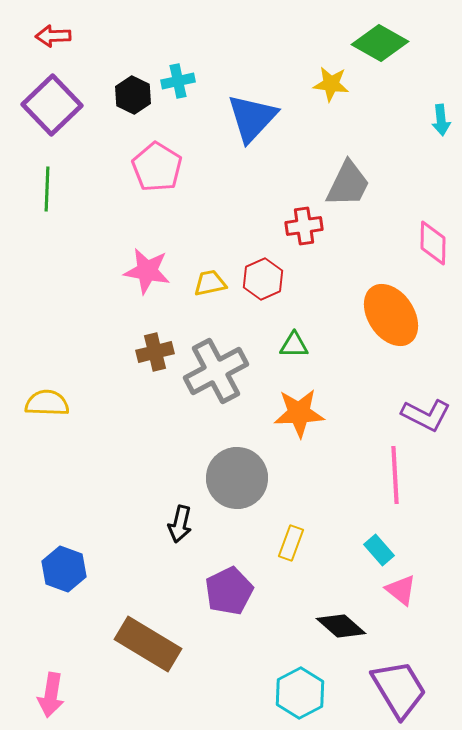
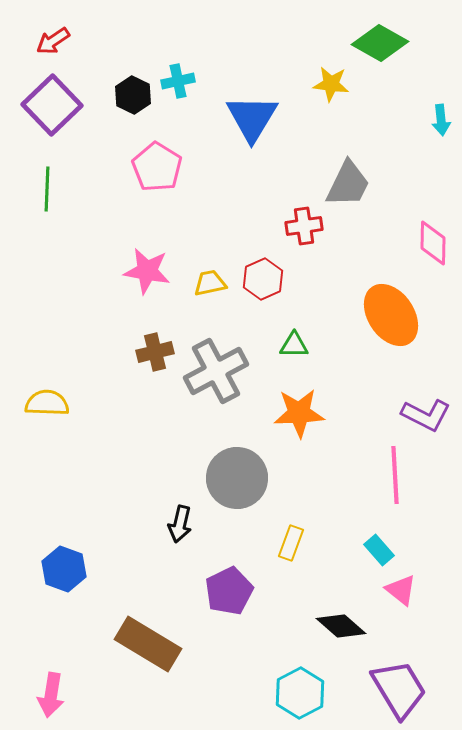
red arrow: moved 5 px down; rotated 32 degrees counterclockwise
blue triangle: rotated 12 degrees counterclockwise
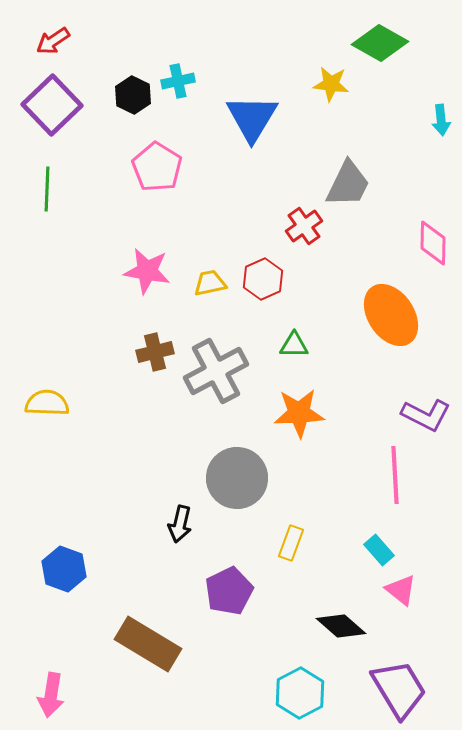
red cross: rotated 27 degrees counterclockwise
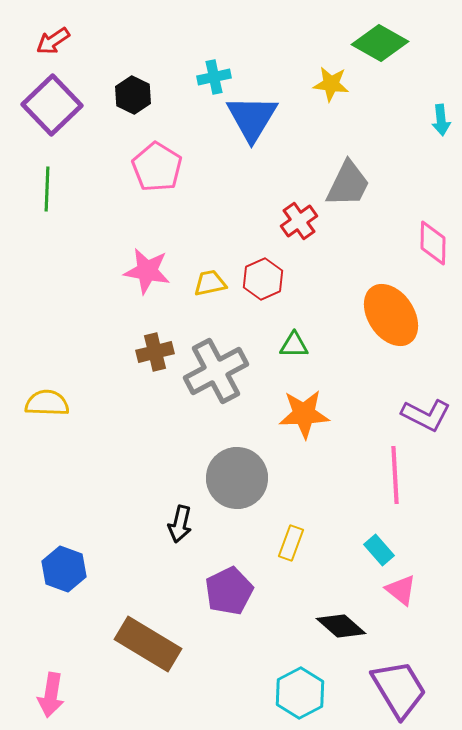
cyan cross: moved 36 px right, 4 px up
red cross: moved 5 px left, 5 px up
orange star: moved 5 px right, 1 px down
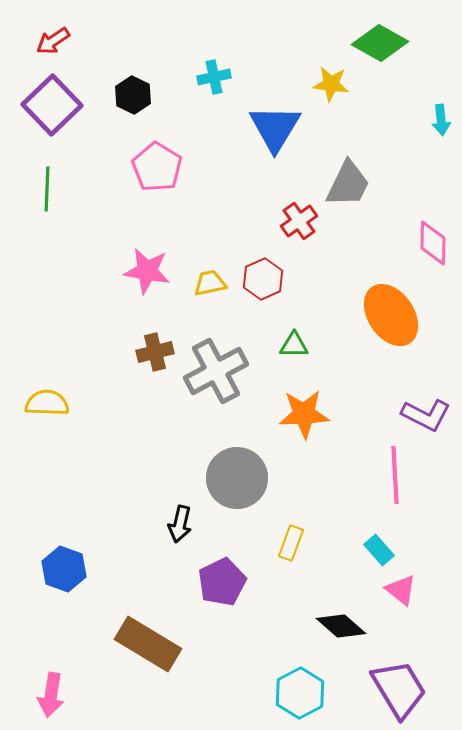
blue triangle: moved 23 px right, 10 px down
purple pentagon: moved 7 px left, 9 px up
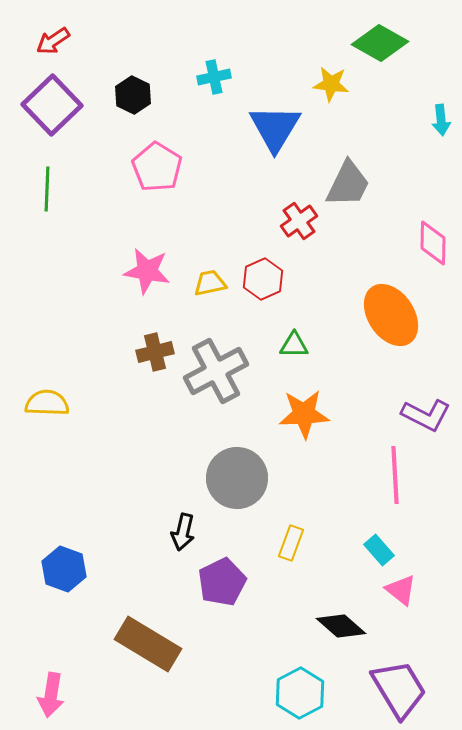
black arrow: moved 3 px right, 8 px down
